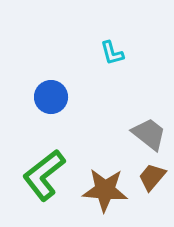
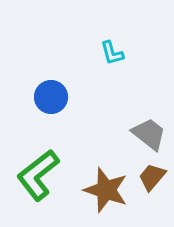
green L-shape: moved 6 px left
brown star: moved 1 px right; rotated 15 degrees clockwise
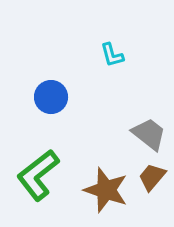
cyan L-shape: moved 2 px down
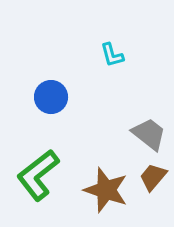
brown trapezoid: moved 1 px right
